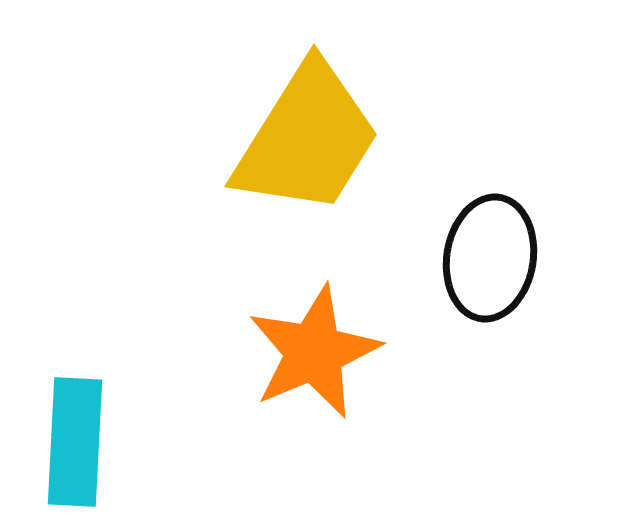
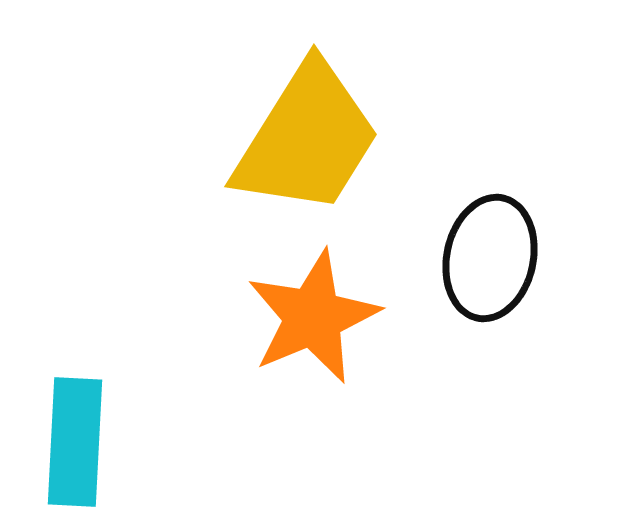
black ellipse: rotated 3 degrees clockwise
orange star: moved 1 px left, 35 px up
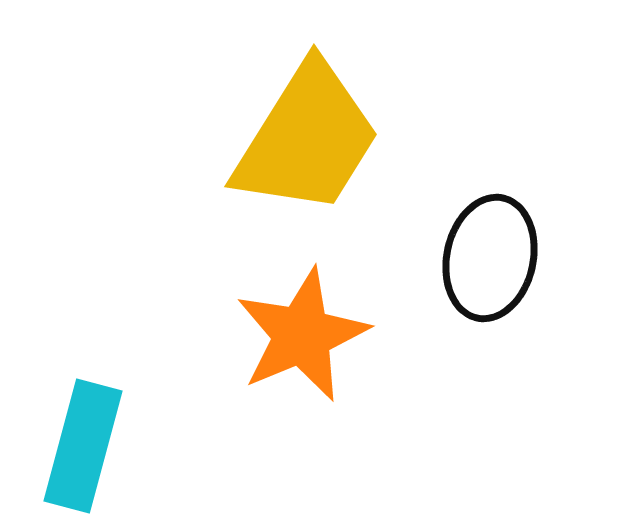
orange star: moved 11 px left, 18 px down
cyan rectangle: moved 8 px right, 4 px down; rotated 12 degrees clockwise
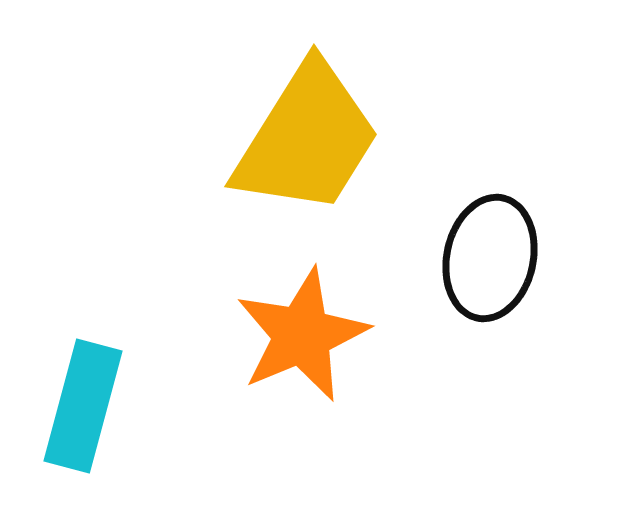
cyan rectangle: moved 40 px up
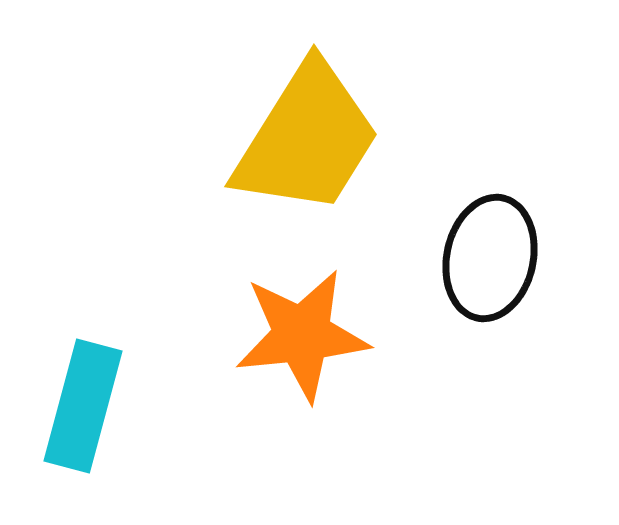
orange star: rotated 17 degrees clockwise
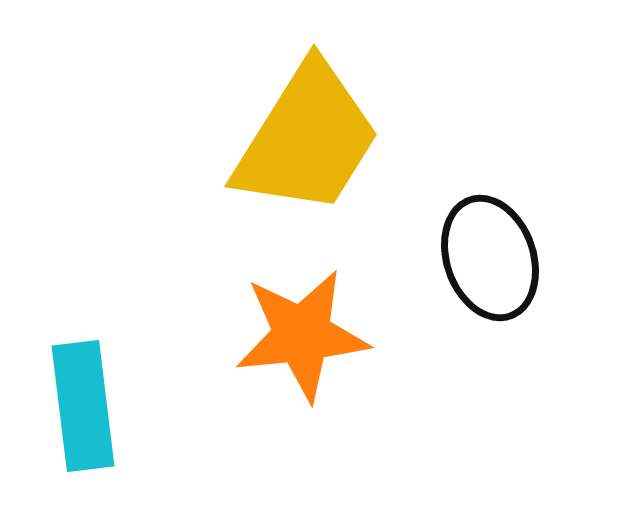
black ellipse: rotated 31 degrees counterclockwise
cyan rectangle: rotated 22 degrees counterclockwise
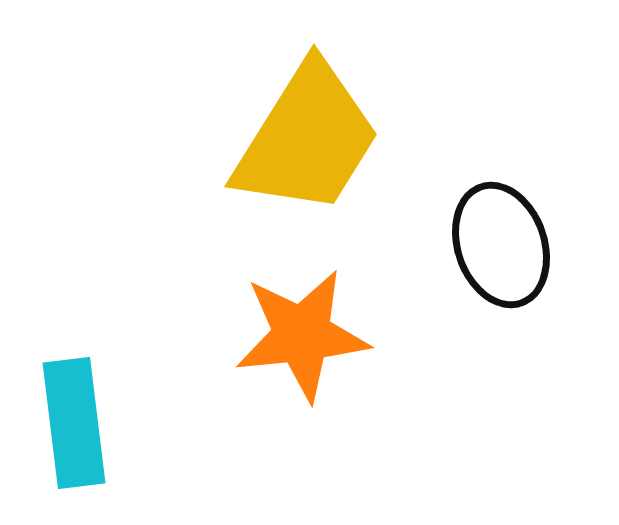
black ellipse: moved 11 px right, 13 px up
cyan rectangle: moved 9 px left, 17 px down
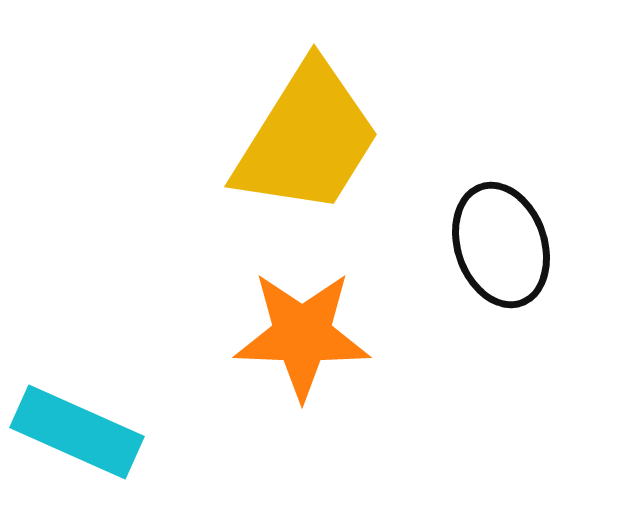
orange star: rotated 8 degrees clockwise
cyan rectangle: moved 3 px right, 9 px down; rotated 59 degrees counterclockwise
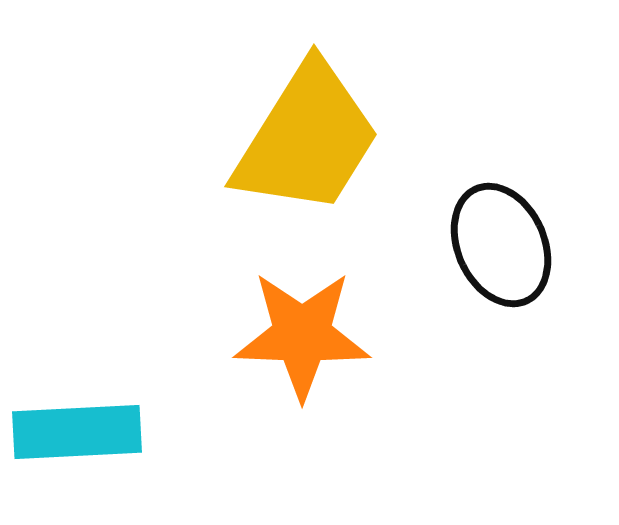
black ellipse: rotated 5 degrees counterclockwise
cyan rectangle: rotated 27 degrees counterclockwise
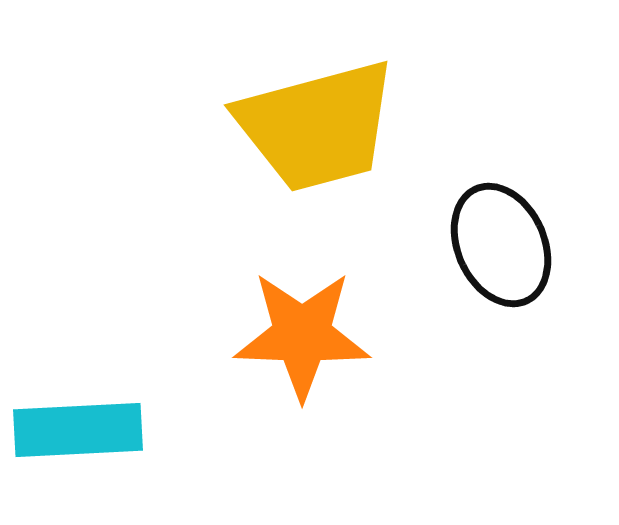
yellow trapezoid: moved 10 px right, 13 px up; rotated 43 degrees clockwise
cyan rectangle: moved 1 px right, 2 px up
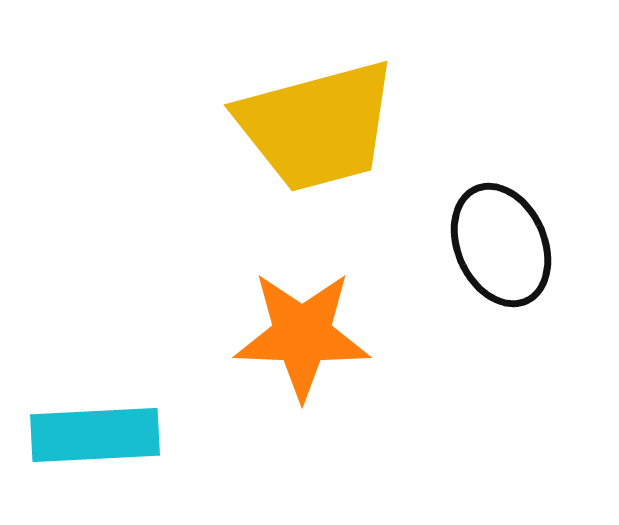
cyan rectangle: moved 17 px right, 5 px down
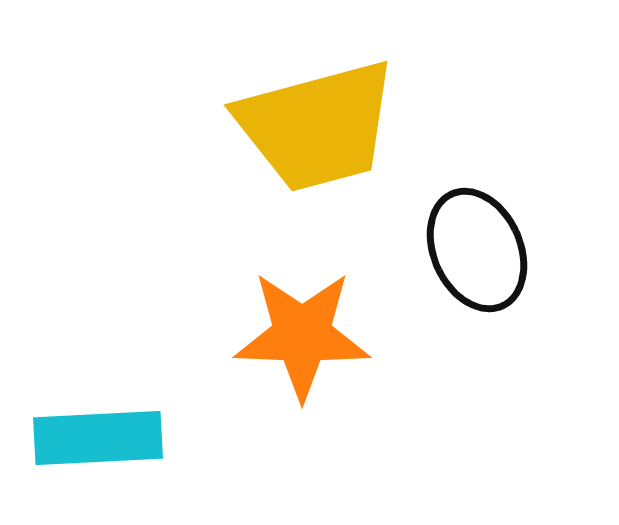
black ellipse: moved 24 px left, 5 px down
cyan rectangle: moved 3 px right, 3 px down
